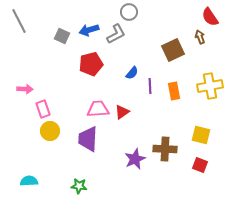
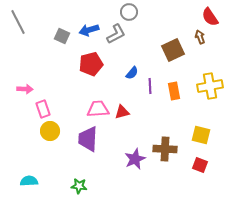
gray line: moved 1 px left, 1 px down
red triangle: rotated 21 degrees clockwise
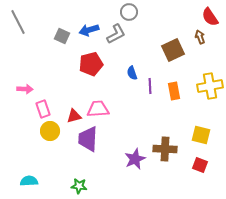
blue semicircle: rotated 120 degrees clockwise
red triangle: moved 48 px left, 4 px down
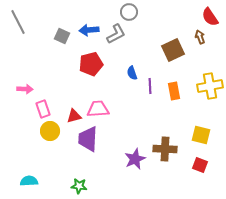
blue arrow: rotated 12 degrees clockwise
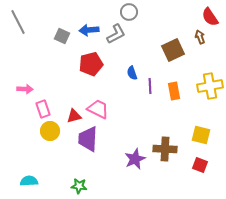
pink trapezoid: rotated 30 degrees clockwise
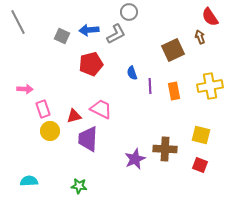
pink trapezoid: moved 3 px right
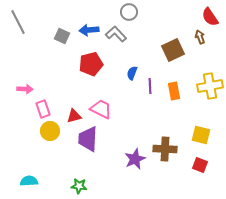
gray L-shape: rotated 105 degrees counterclockwise
blue semicircle: rotated 40 degrees clockwise
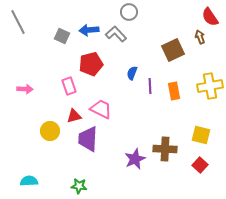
pink rectangle: moved 26 px right, 23 px up
red square: rotated 21 degrees clockwise
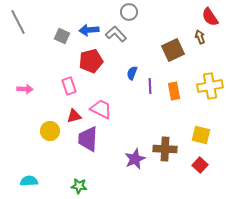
red pentagon: moved 3 px up
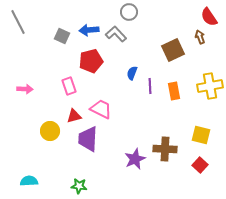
red semicircle: moved 1 px left
